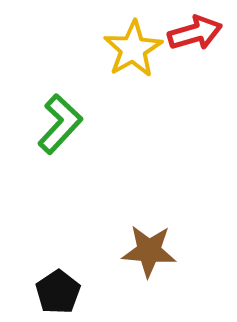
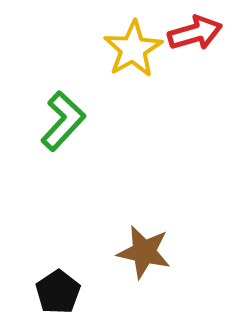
green L-shape: moved 3 px right, 3 px up
brown star: moved 5 px left, 1 px down; rotated 8 degrees clockwise
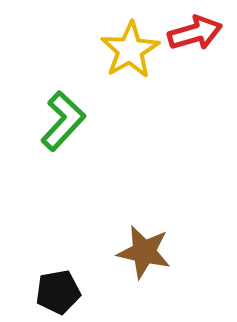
yellow star: moved 3 px left, 1 px down
black pentagon: rotated 24 degrees clockwise
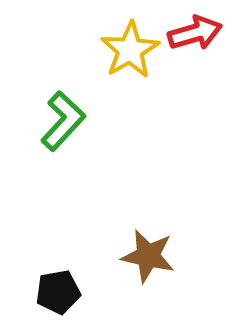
brown star: moved 4 px right, 4 px down
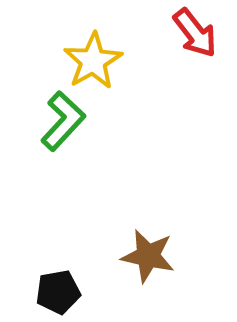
red arrow: rotated 68 degrees clockwise
yellow star: moved 37 px left, 11 px down
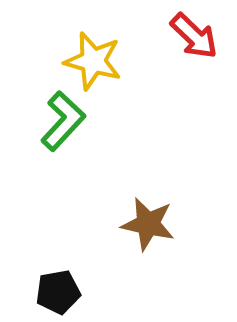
red arrow: moved 1 px left, 3 px down; rotated 8 degrees counterclockwise
yellow star: rotated 26 degrees counterclockwise
brown star: moved 32 px up
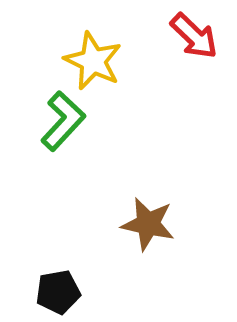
yellow star: rotated 10 degrees clockwise
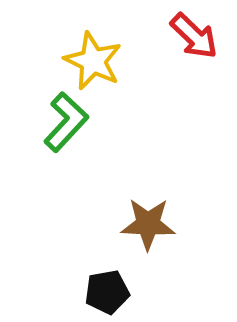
green L-shape: moved 3 px right, 1 px down
brown star: rotated 10 degrees counterclockwise
black pentagon: moved 49 px right
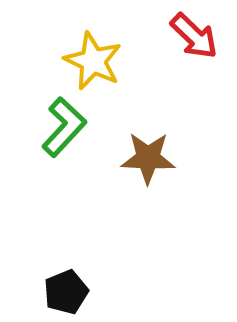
green L-shape: moved 2 px left, 5 px down
brown star: moved 66 px up
black pentagon: moved 41 px left; rotated 12 degrees counterclockwise
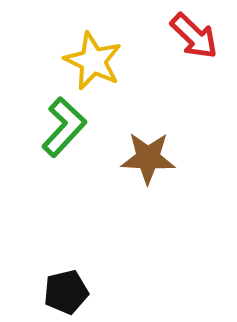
black pentagon: rotated 9 degrees clockwise
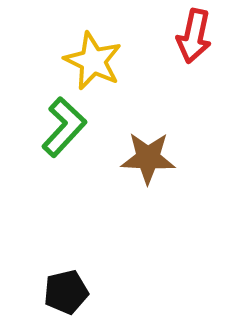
red arrow: rotated 58 degrees clockwise
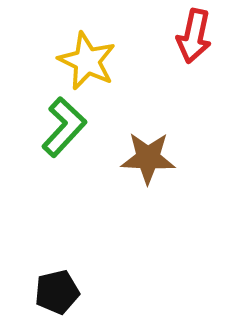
yellow star: moved 6 px left
black pentagon: moved 9 px left
